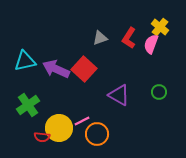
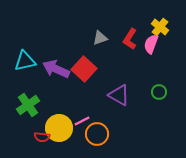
red L-shape: moved 1 px right, 1 px down
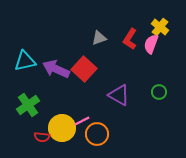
gray triangle: moved 1 px left
yellow circle: moved 3 px right
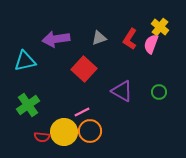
purple arrow: moved 30 px up; rotated 32 degrees counterclockwise
purple triangle: moved 3 px right, 4 px up
pink line: moved 9 px up
yellow circle: moved 2 px right, 4 px down
orange circle: moved 7 px left, 3 px up
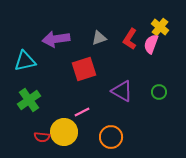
red square: rotated 30 degrees clockwise
green cross: moved 1 px right, 5 px up
orange circle: moved 21 px right, 6 px down
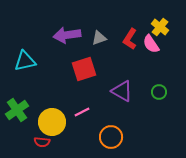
purple arrow: moved 11 px right, 4 px up
pink semicircle: rotated 54 degrees counterclockwise
green cross: moved 12 px left, 10 px down
yellow circle: moved 12 px left, 10 px up
red semicircle: moved 5 px down
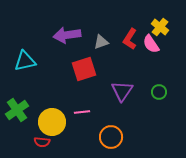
gray triangle: moved 2 px right, 4 px down
purple triangle: rotated 35 degrees clockwise
pink line: rotated 21 degrees clockwise
